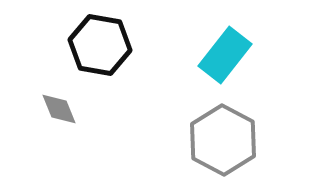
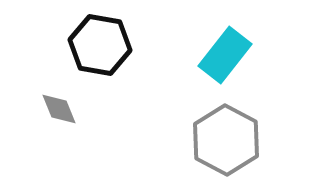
gray hexagon: moved 3 px right
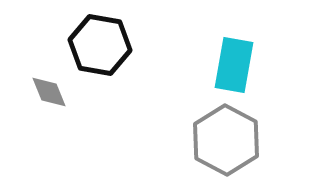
cyan rectangle: moved 9 px right, 10 px down; rotated 28 degrees counterclockwise
gray diamond: moved 10 px left, 17 px up
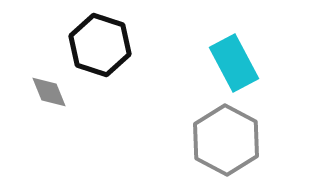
black hexagon: rotated 8 degrees clockwise
cyan rectangle: moved 2 px up; rotated 38 degrees counterclockwise
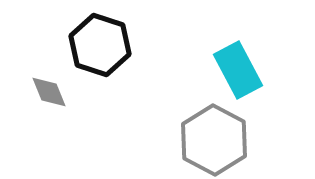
cyan rectangle: moved 4 px right, 7 px down
gray hexagon: moved 12 px left
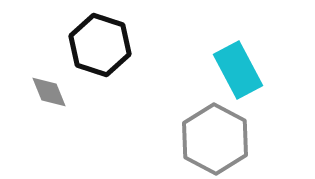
gray hexagon: moved 1 px right, 1 px up
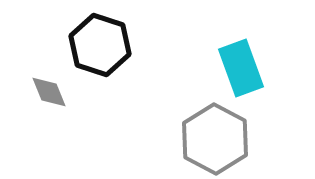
cyan rectangle: moved 3 px right, 2 px up; rotated 8 degrees clockwise
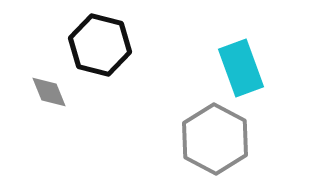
black hexagon: rotated 4 degrees counterclockwise
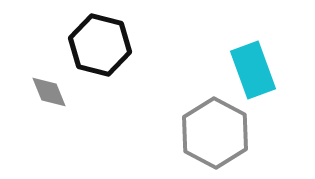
cyan rectangle: moved 12 px right, 2 px down
gray hexagon: moved 6 px up
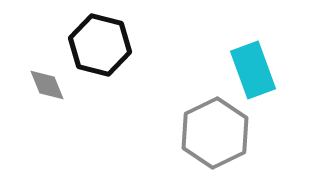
gray diamond: moved 2 px left, 7 px up
gray hexagon: rotated 6 degrees clockwise
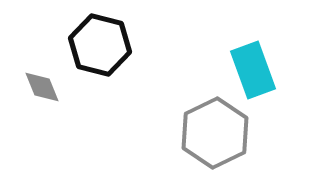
gray diamond: moved 5 px left, 2 px down
